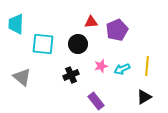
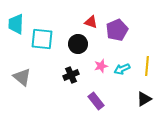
red triangle: rotated 24 degrees clockwise
cyan square: moved 1 px left, 5 px up
black triangle: moved 2 px down
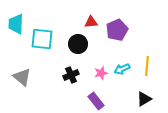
red triangle: rotated 24 degrees counterclockwise
pink star: moved 7 px down
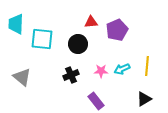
pink star: moved 2 px up; rotated 16 degrees clockwise
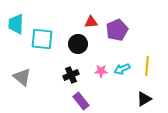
purple rectangle: moved 15 px left
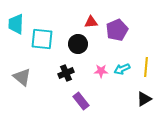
yellow line: moved 1 px left, 1 px down
black cross: moved 5 px left, 2 px up
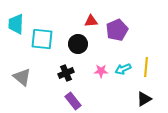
red triangle: moved 1 px up
cyan arrow: moved 1 px right
purple rectangle: moved 8 px left
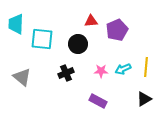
purple rectangle: moved 25 px right; rotated 24 degrees counterclockwise
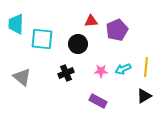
black triangle: moved 3 px up
